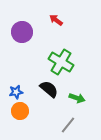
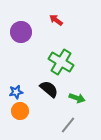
purple circle: moved 1 px left
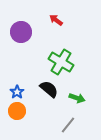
blue star: moved 1 px right; rotated 24 degrees counterclockwise
orange circle: moved 3 px left
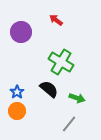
gray line: moved 1 px right, 1 px up
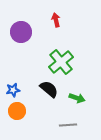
red arrow: rotated 40 degrees clockwise
green cross: rotated 20 degrees clockwise
blue star: moved 4 px left, 2 px up; rotated 24 degrees clockwise
gray line: moved 1 px left, 1 px down; rotated 48 degrees clockwise
